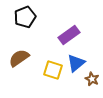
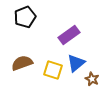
brown semicircle: moved 3 px right, 5 px down; rotated 15 degrees clockwise
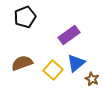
yellow square: rotated 24 degrees clockwise
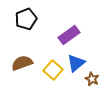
black pentagon: moved 1 px right, 2 px down
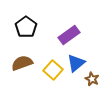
black pentagon: moved 8 px down; rotated 15 degrees counterclockwise
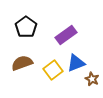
purple rectangle: moved 3 px left
blue triangle: rotated 18 degrees clockwise
yellow square: rotated 12 degrees clockwise
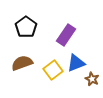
purple rectangle: rotated 20 degrees counterclockwise
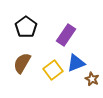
brown semicircle: rotated 40 degrees counterclockwise
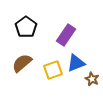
brown semicircle: rotated 20 degrees clockwise
yellow square: rotated 18 degrees clockwise
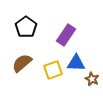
blue triangle: rotated 24 degrees clockwise
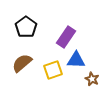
purple rectangle: moved 2 px down
blue triangle: moved 3 px up
